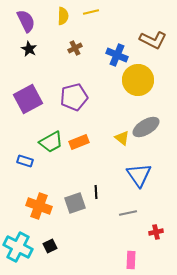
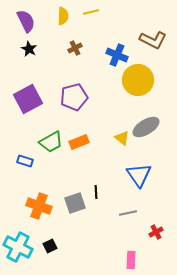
red cross: rotated 16 degrees counterclockwise
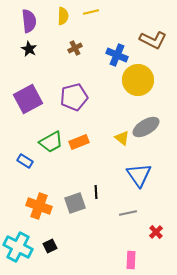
purple semicircle: moved 3 px right; rotated 20 degrees clockwise
blue rectangle: rotated 14 degrees clockwise
red cross: rotated 16 degrees counterclockwise
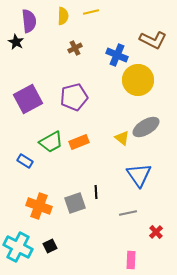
black star: moved 13 px left, 7 px up
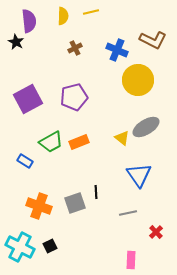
blue cross: moved 5 px up
cyan cross: moved 2 px right
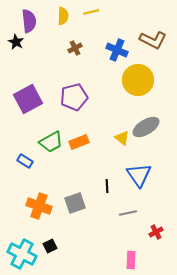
black line: moved 11 px right, 6 px up
red cross: rotated 16 degrees clockwise
cyan cross: moved 2 px right, 7 px down
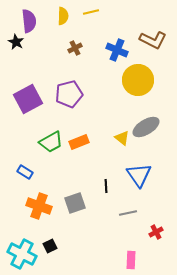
purple pentagon: moved 5 px left, 3 px up
blue rectangle: moved 11 px down
black line: moved 1 px left
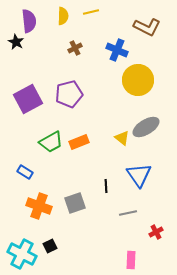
brown L-shape: moved 6 px left, 13 px up
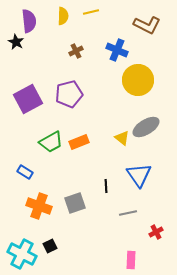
brown L-shape: moved 2 px up
brown cross: moved 1 px right, 3 px down
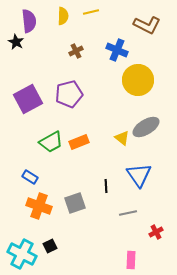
blue rectangle: moved 5 px right, 5 px down
